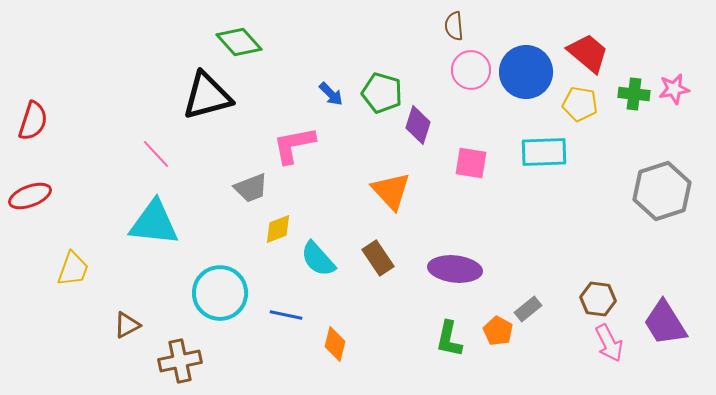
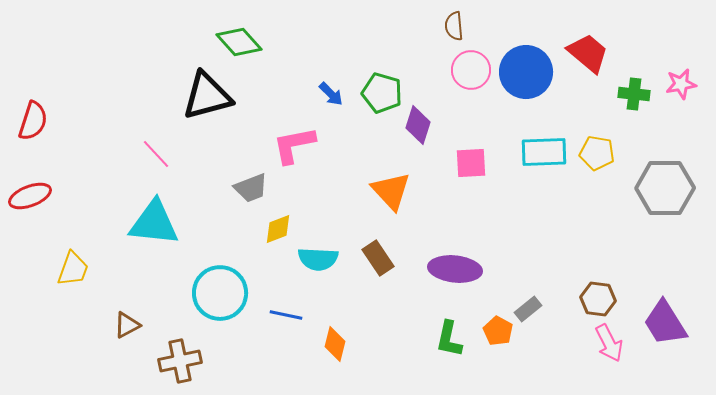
pink star: moved 7 px right, 5 px up
yellow pentagon: moved 17 px right, 49 px down
pink square: rotated 12 degrees counterclockwise
gray hexagon: moved 3 px right, 3 px up; rotated 18 degrees clockwise
cyan semicircle: rotated 45 degrees counterclockwise
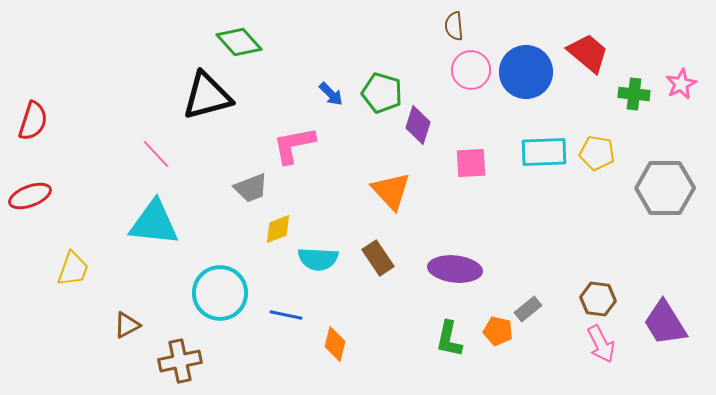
pink star: rotated 16 degrees counterclockwise
orange pentagon: rotated 16 degrees counterclockwise
pink arrow: moved 8 px left, 1 px down
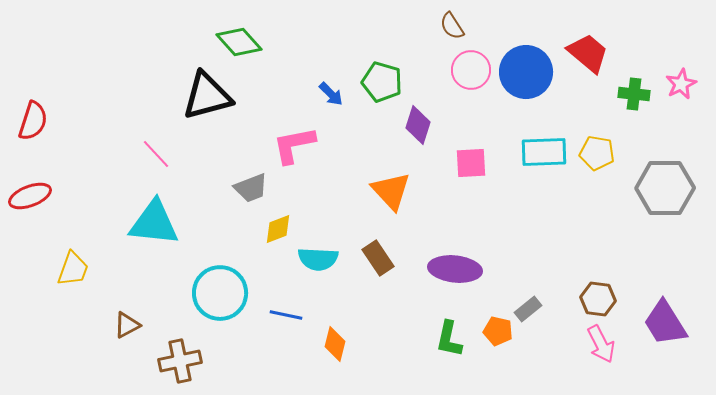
brown semicircle: moved 2 px left; rotated 28 degrees counterclockwise
green pentagon: moved 11 px up
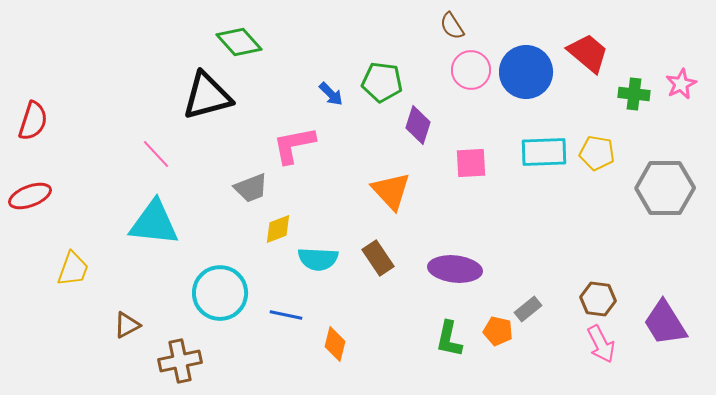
green pentagon: rotated 9 degrees counterclockwise
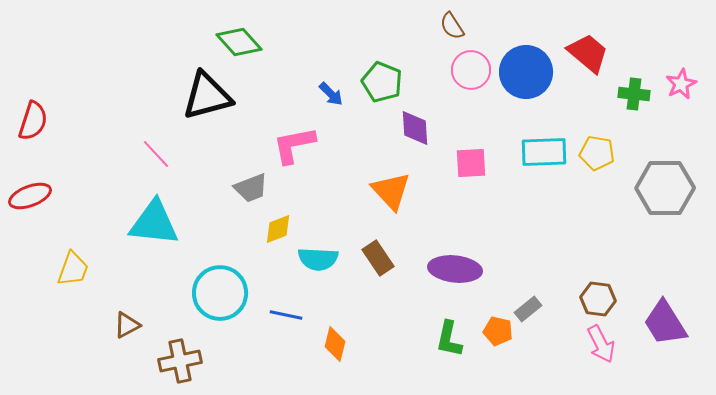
green pentagon: rotated 15 degrees clockwise
purple diamond: moved 3 px left, 3 px down; rotated 21 degrees counterclockwise
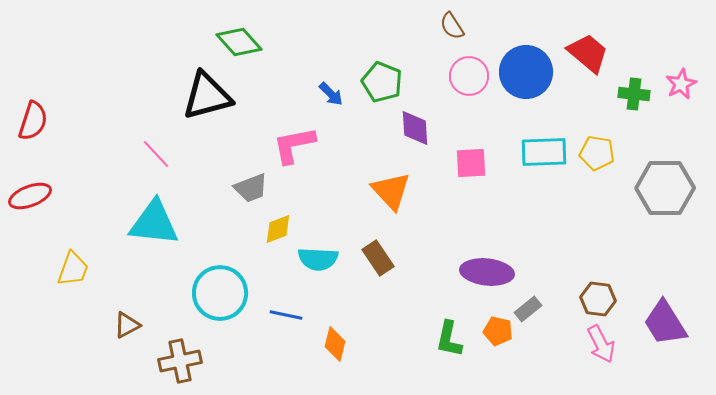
pink circle: moved 2 px left, 6 px down
purple ellipse: moved 32 px right, 3 px down
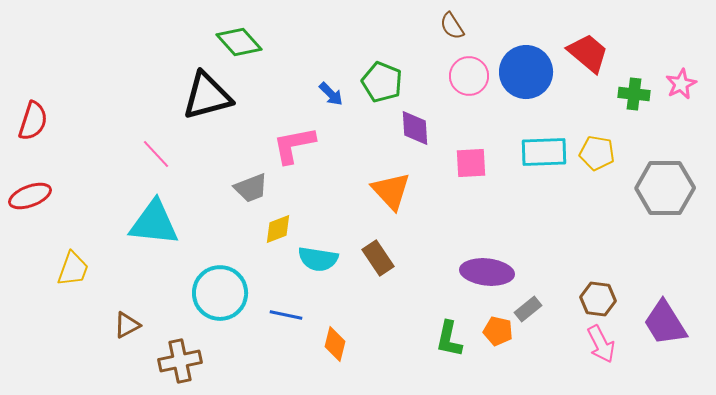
cyan semicircle: rotated 6 degrees clockwise
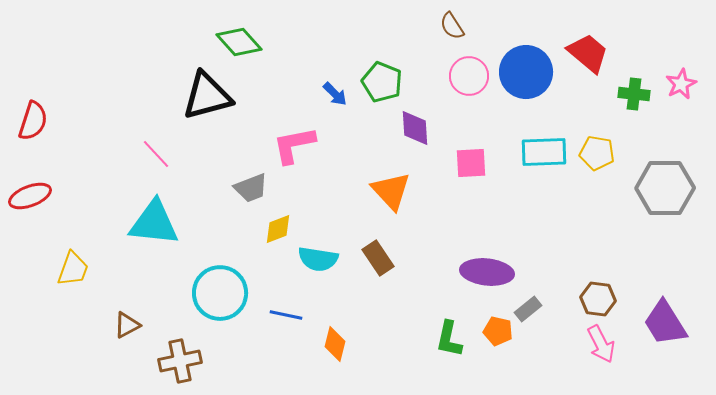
blue arrow: moved 4 px right
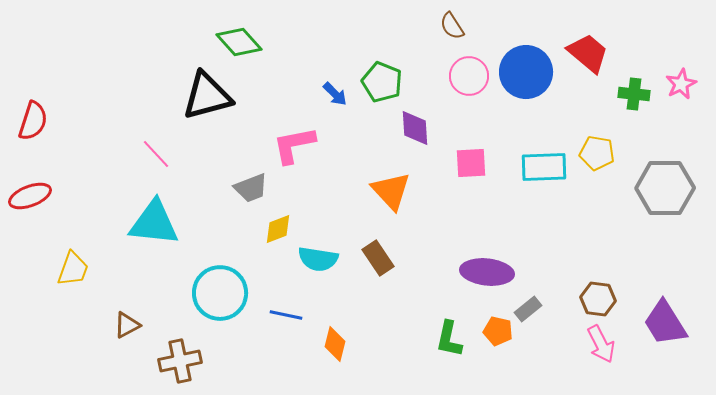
cyan rectangle: moved 15 px down
